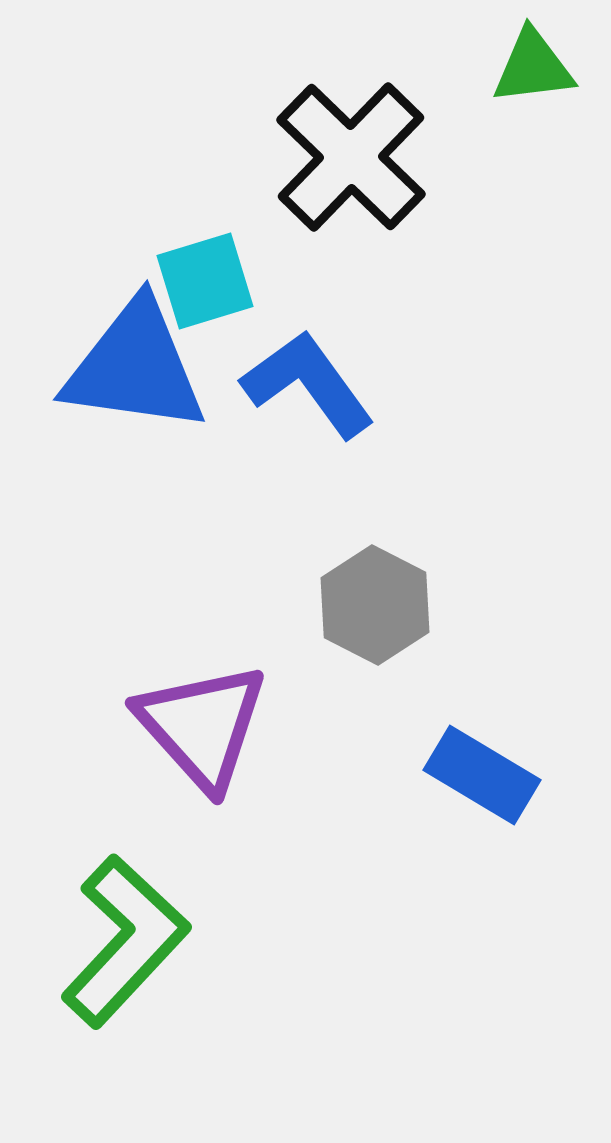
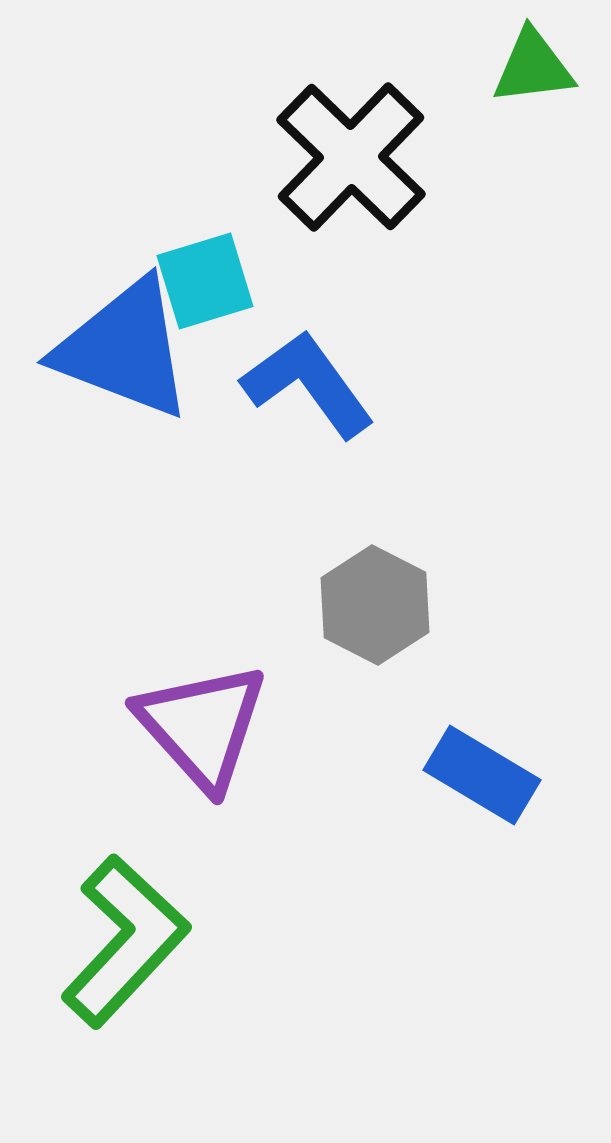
blue triangle: moved 11 px left, 18 px up; rotated 13 degrees clockwise
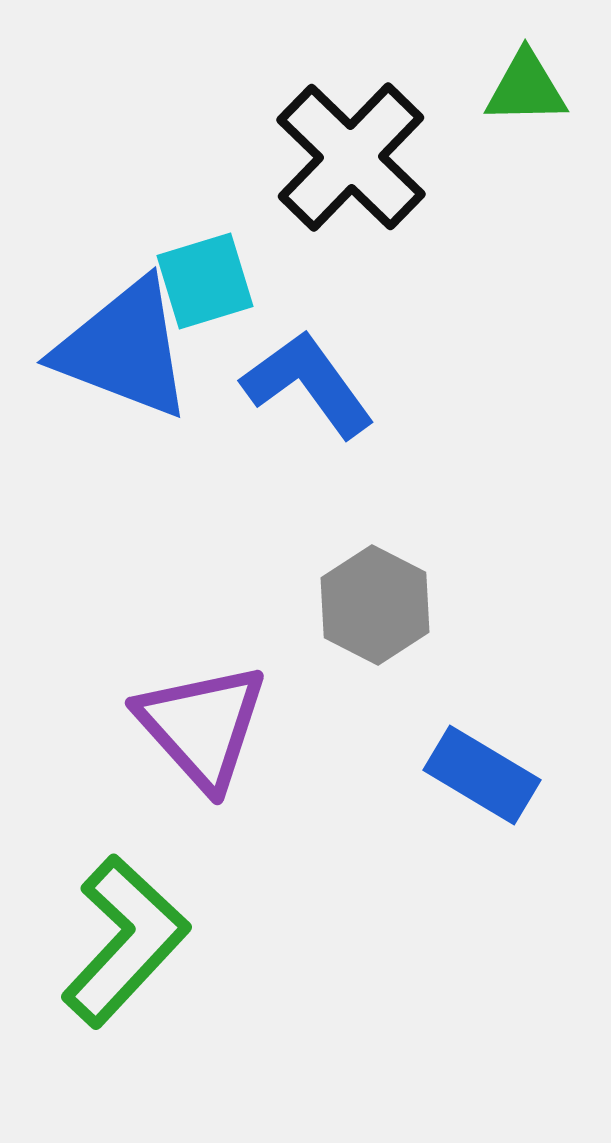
green triangle: moved 7 px left, 21 px down; rotated 6 degrees clockwise
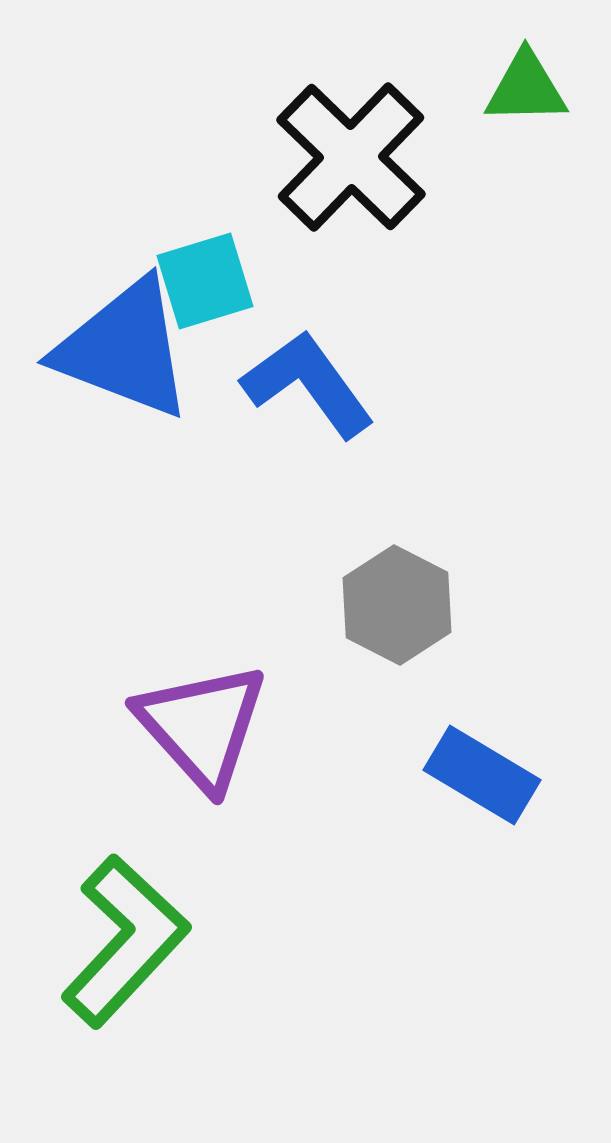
gray hexagon: moved 22 px right
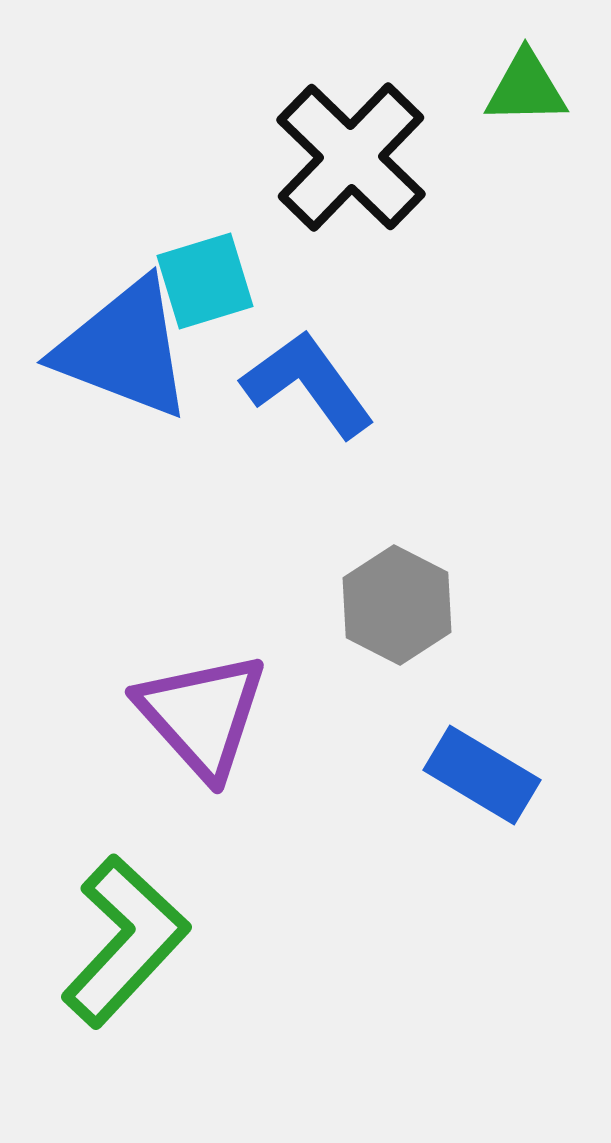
purple triangle: moved 11 px up
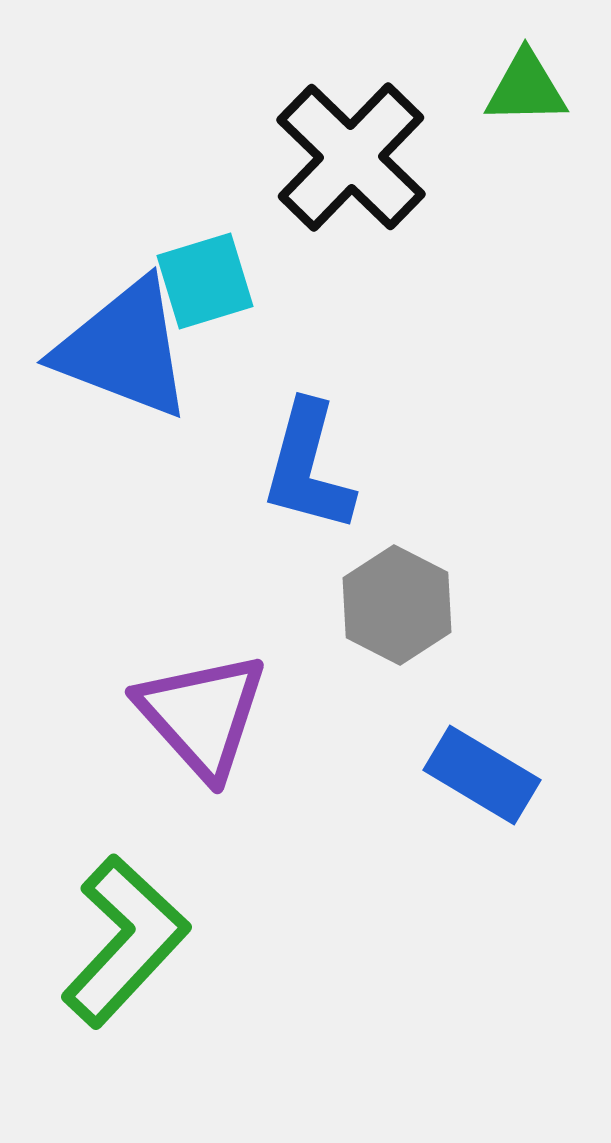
blue L-shape: moved 83 px down; rotated 129 degrees counterclockwise
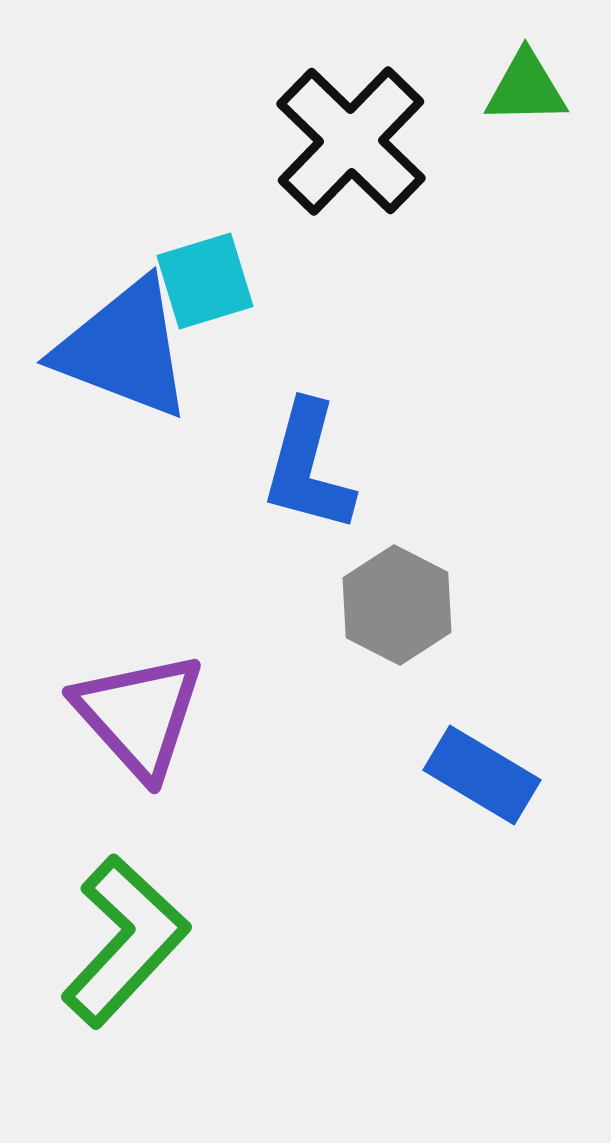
black cross: moved 16 px up
purple triangle: moved 63 px left
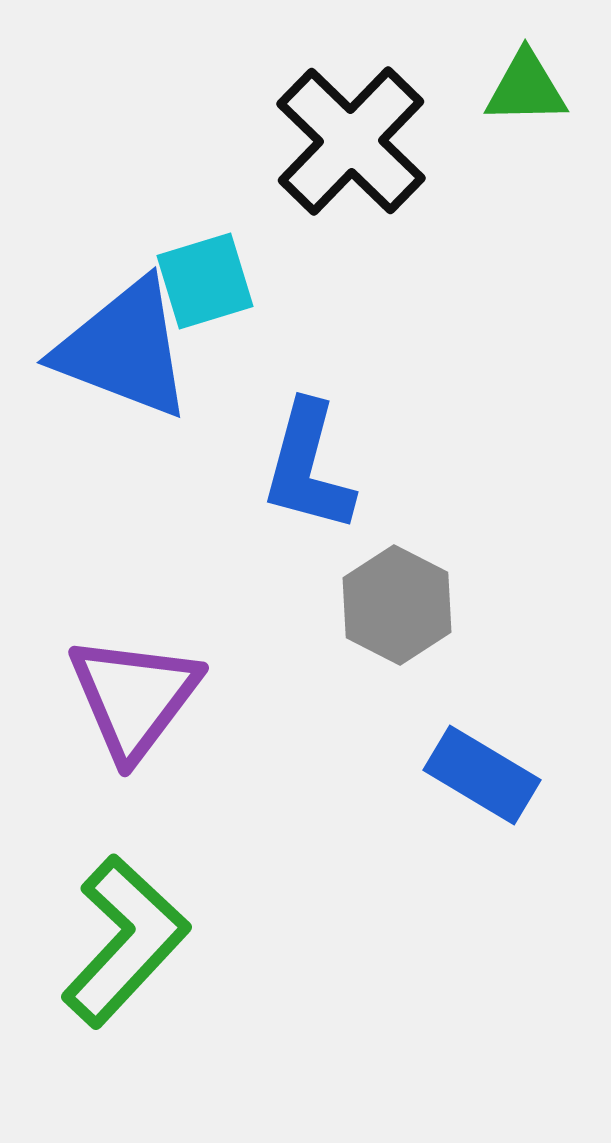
purple triangle: moved 5 px left, 18 px up; rotated 19 degrees clockwise
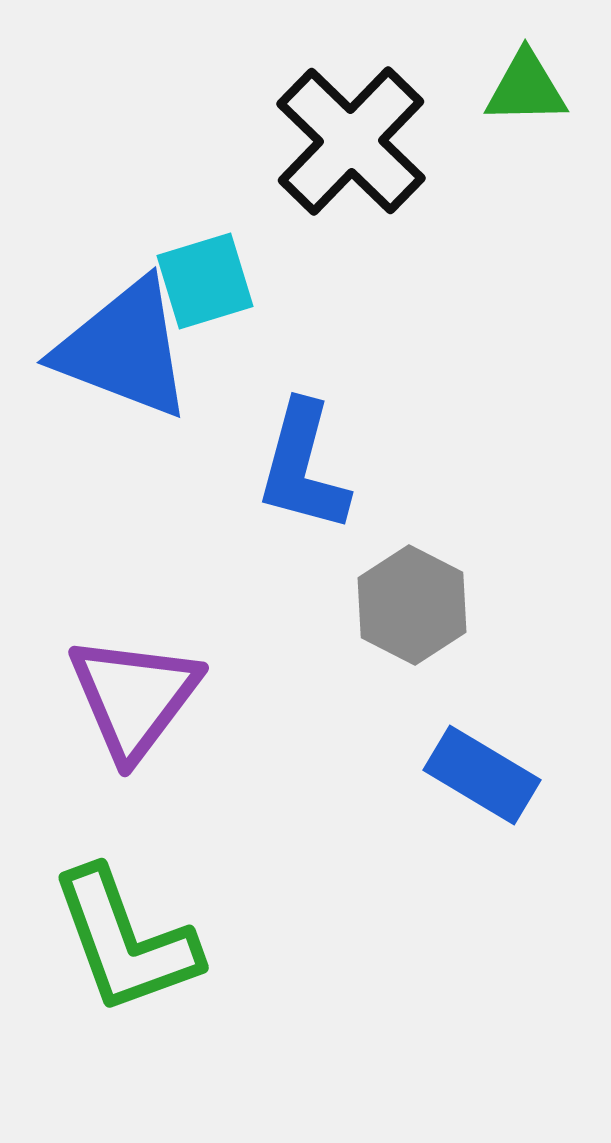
blue L-shape: moved 5 px left
gray hexagon: moved 15 px right
green L-shape: rotated 117 degrees clockwise
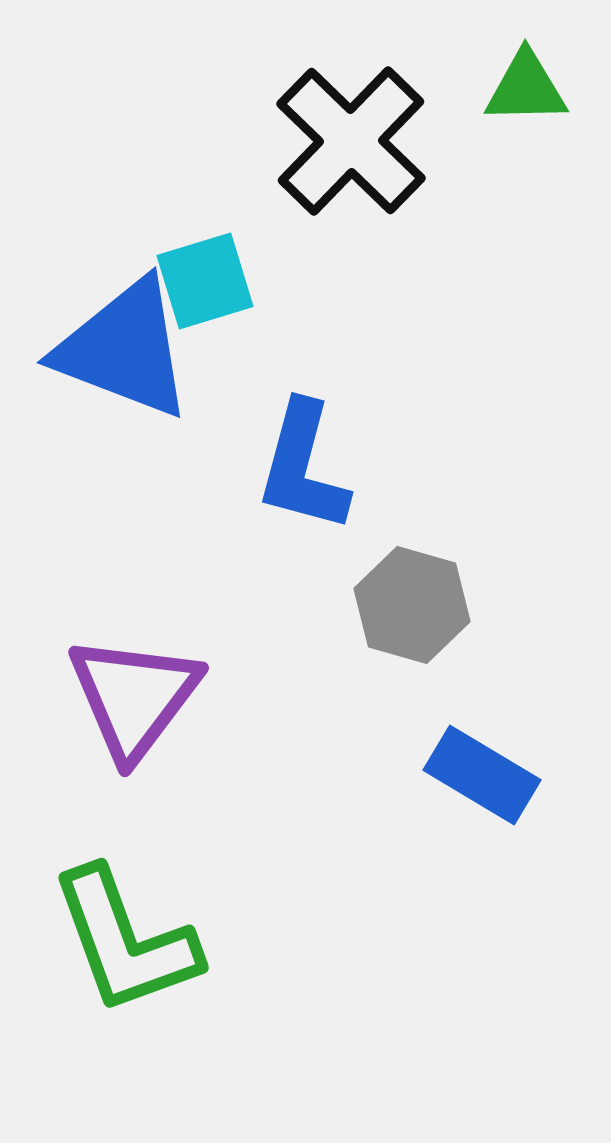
gray hexagon: rotated 11 degrees counterclockwise
